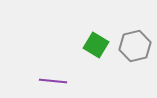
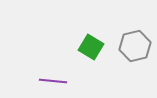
green square: moved 5 px left, 2 px down
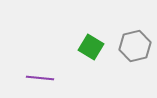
purple line: moved 13 px left, 3 px up
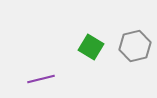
purple line: moved 1 px right, 1 px down; rotated 20 degrees counterclockwise
